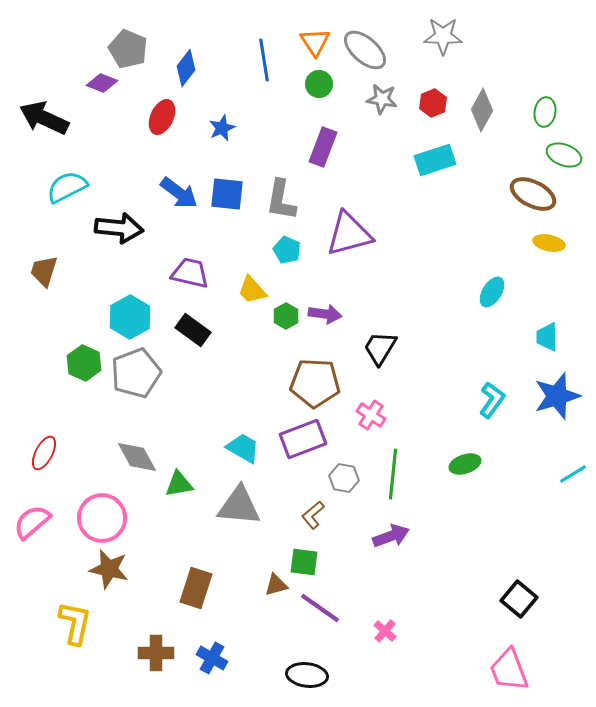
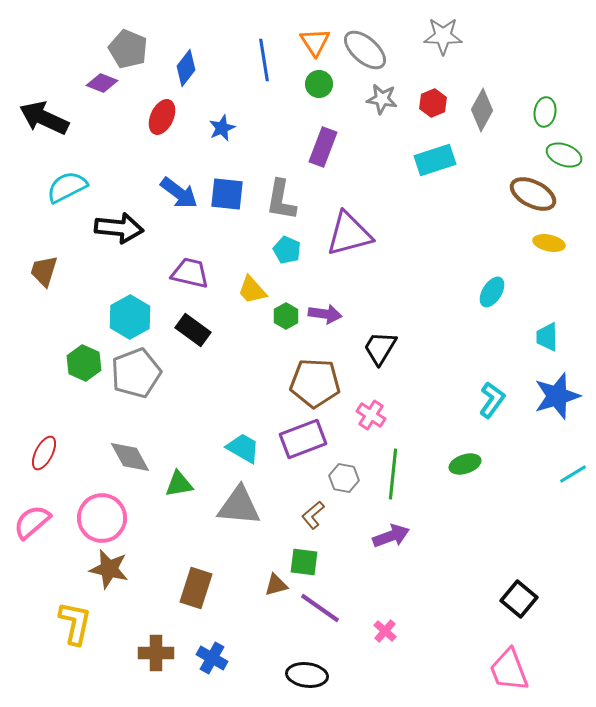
gray diamond at (137, 457): moved 7 px left
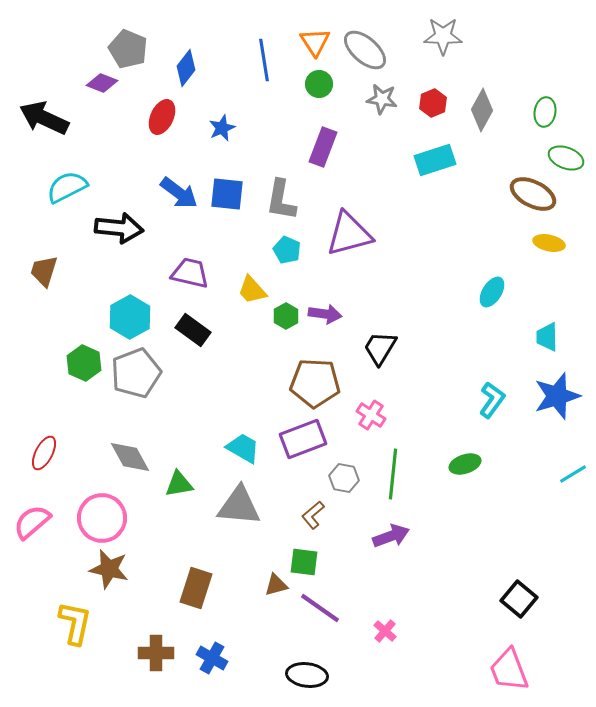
green ellipse at (564, 155): moved 2 px right, 3 px down
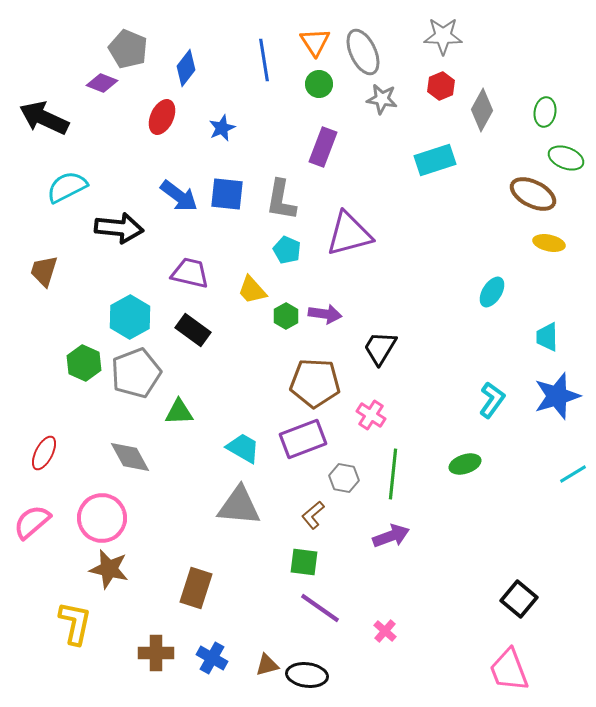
gray ellipse at (365, 50): moved 2 px left, 2 px down; rotated 24 degrees clockwise
red hexagon at (433, 103): moved 8 px right, 17 px up
blue arrow at (179, 193): moved 3 px down
green triangle at (179, 484): moved 72 px up; rotated 8 degrees clockwise
brown triangle at (276, 585): moved 9 px left, 80 px down
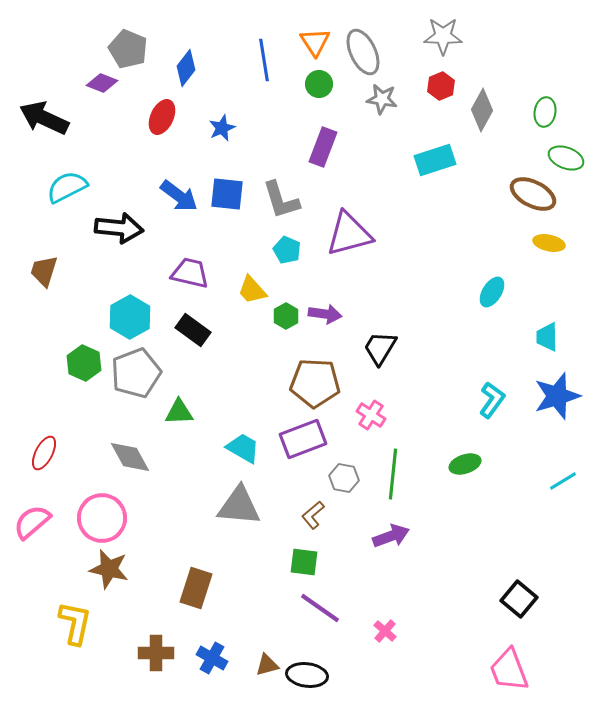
gray L-shape at (281, 200): rotated 27 degrees counterclockwise
cyan line at (573, 474): moved 10 px left, 7 px down
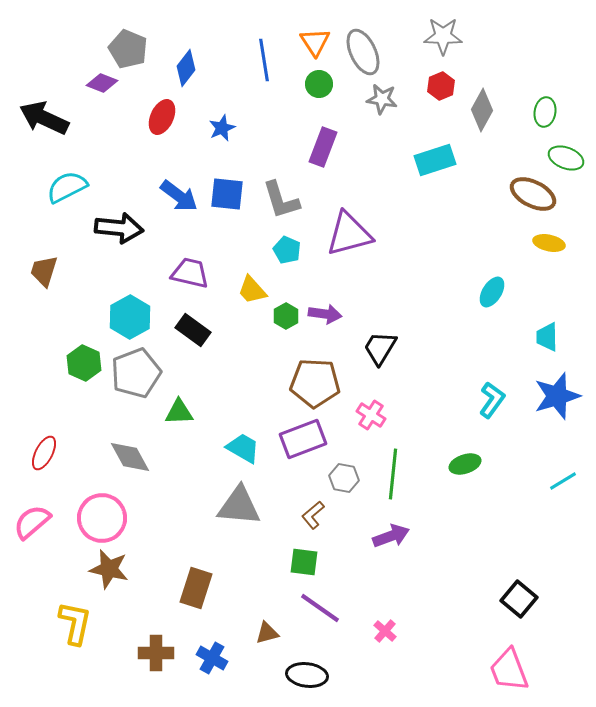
brown triangle at (267, 665): moved 32 px up
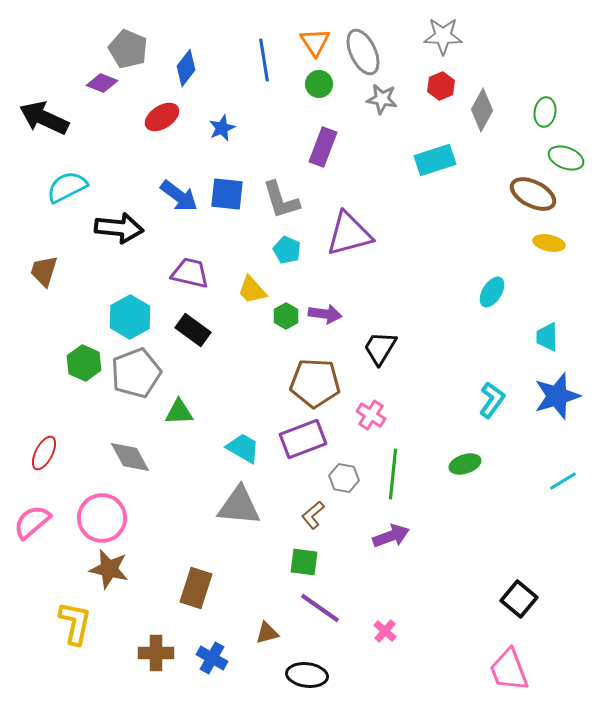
red ellipse at (162, 117): rotated 32 degrees clockwise
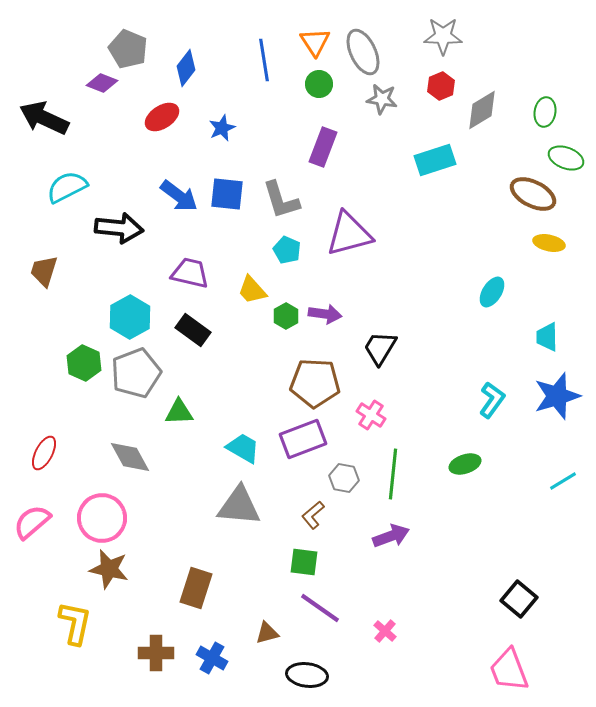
gray diamond at (482, 110): rotated 30 degrees clockwise
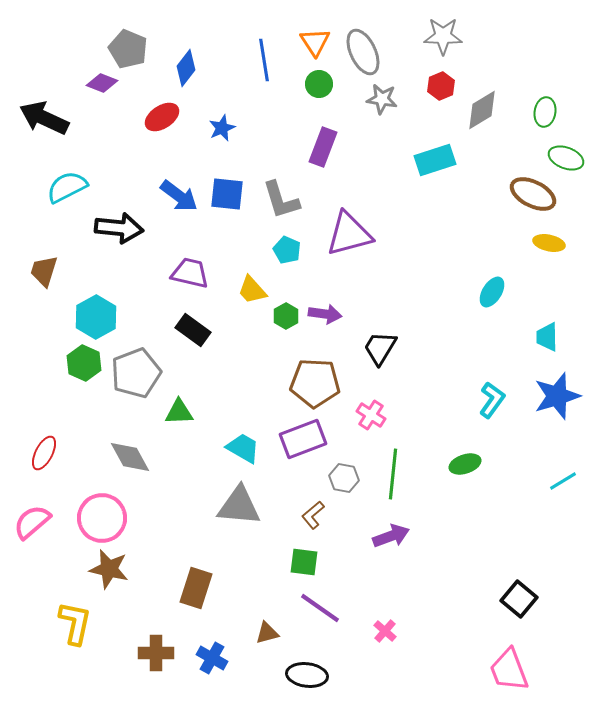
cyan hexagon at (130, 317): moved 34 px left
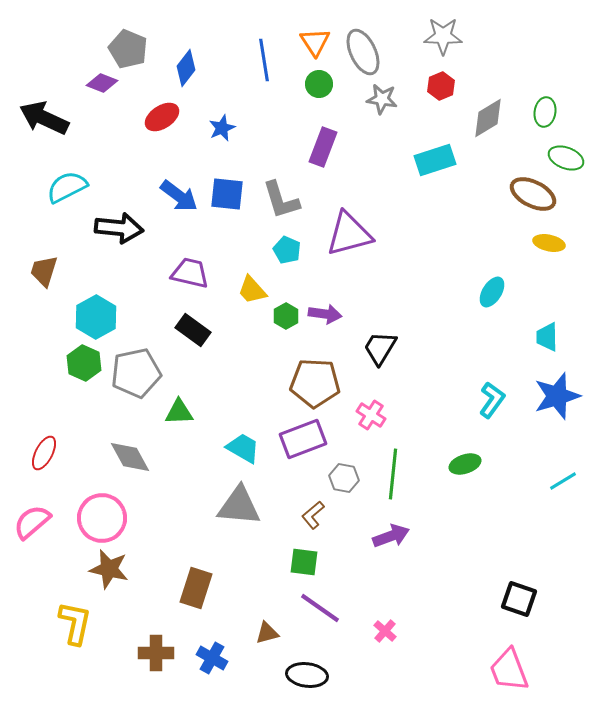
gray diamond at (482, 110): moved 6 px right, 8 px down
gray pentagon at (136, 373): rotated 9 degrees clockwise
black square at (519, 599): rotated 21 degrees counterclockwise
